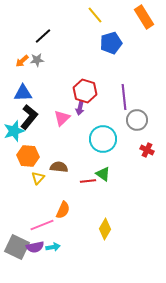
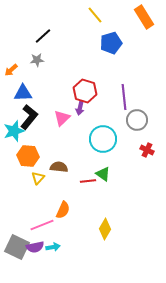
orange arrow: moved 11 px left, 9 px down
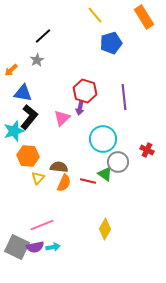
gray star: rotated 24 degrees counterclockwise
blue triangle: rotated 12 degrees clockwise
gray circle: moved 19 px left, 42 px down
green triangle: moved 2 px right
red line: rotated 21 degrees clockwise
orange semicircle: moved 1 px right, 27 px up
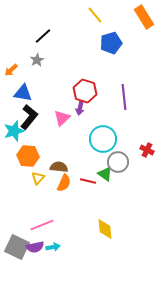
yellow diamond: rotated 35 degrees counterclockwise
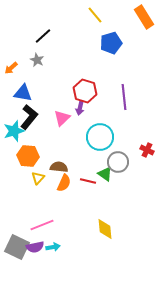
gray star: rotated 16 degrees counterclockwise
orange arrow: moved 2 px up
cyan circle: moved 3 px left, 2 px up
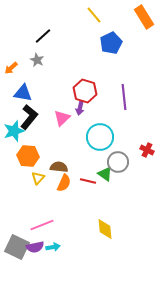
yellow line: moved 1 px left
blue pentagon: rotated 10 degrees counterclockwise
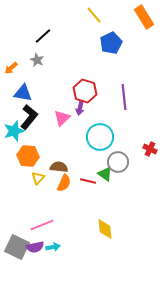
red cross: moved 3 px right, 1 px up
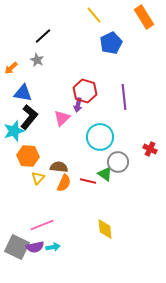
purple arrow: moved 2 px left, 3 px up
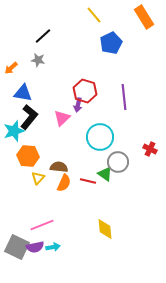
gray star: moved 1 px right; rotated 16 degrees counterclockwise
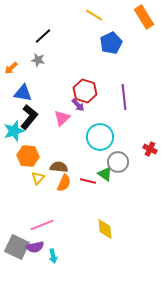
yellow line: rotated 18 degrees counterclockwise
purple arrow: rotated 56 degrees counterclockwise
cyan arrow: moved 9 px down; rotated 88 degrees clockwise
